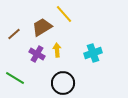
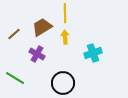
yellow line: moved 1 px right, 1 px up; rotated 42 degrees clockwise
yellow arrow: moved 8 px right, 13 px up
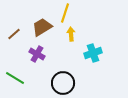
yellow line: rotated 18 degrees clockwise
yellow arrow: moved 6 px right, 3 px up
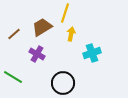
yellow arrow: rotated 16 degrees clockwise
cyan cross: moved 1 px left
green line: moved 2 px left, 1 px up
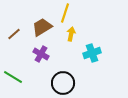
purple cross: moved 4 px right
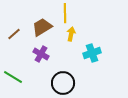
yellow line: rotated 18 degrees counterclockwise
